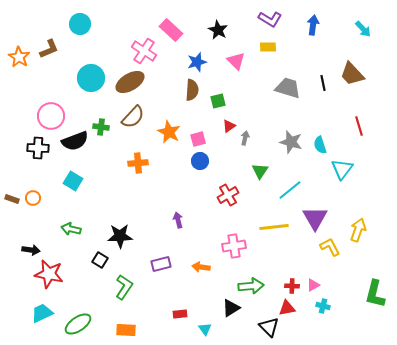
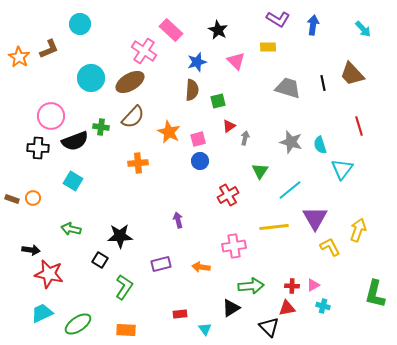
purple L-shape at (270, 19): moved 8 px right
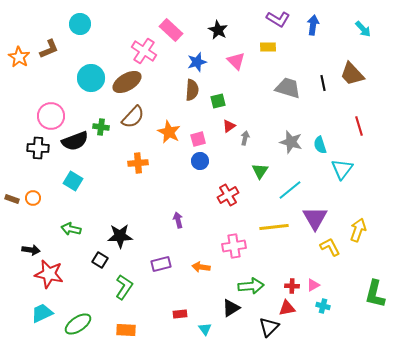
brown ellipse at (130, 82): moved 3 px left
black triangle at (269, 327): rotated 30 degrees clockwise
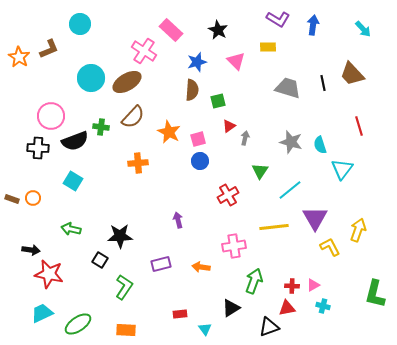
green arrow at (251, 286): moved 3 px right, 5 px up; rotated 65 degrees counterclockwise
black triangle at (269, 327): rotated 25 degrees clockwise
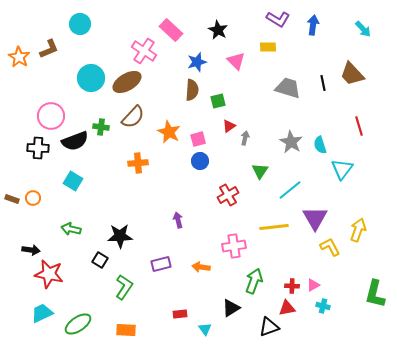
gray star at (291, 142): rotated 15 degrees clockwise
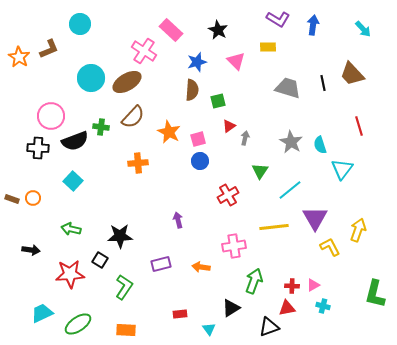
cyan square at (73, 181): rotated 12 degrees clockwise
red star at (49, 274): moved 21 px right; rotated 16 degrees counterclockwise
cyan triangle at (205, 329): moved 4 px right
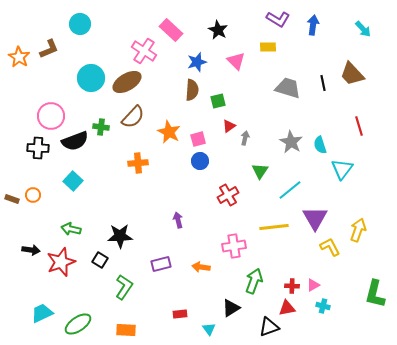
orange circle at (33, 198): moved 3 px up
red star at (70, 274): moved 9 px left, 12 px up; rotated 16 degrees counterclockwise
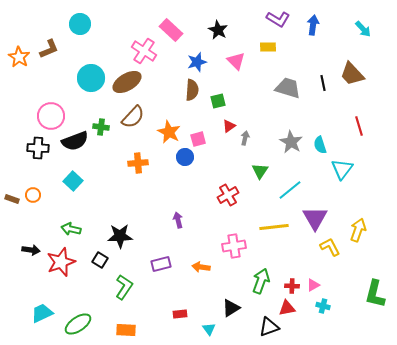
blue circle at (200, 161): moved 15 px left, 4 px up
green arrow at (254, 281): moved 7 px right
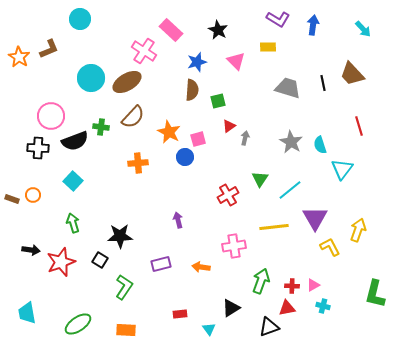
cyan circle at (80, 24): moved 5 px up
green triangle at (260, 171): moved 8 px down
green arrow at (71, 229): moved 2 px right, 6 px up; rotated 60 degrees clockwise
cyan trapezoid at (42, 313): moved 15 px left; rotated 75 degrees counterclockwise
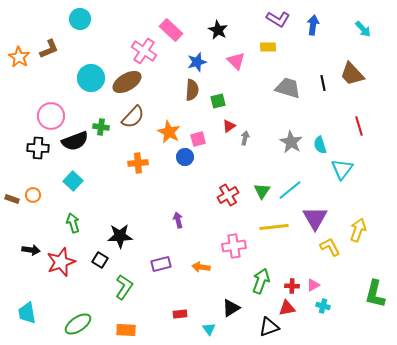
green triangle at (260, 179): moved 2 px right, 12 px down
